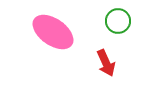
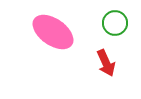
green circle: moved 3 px left, 2 px down
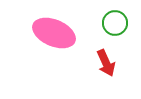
pink ellipse: moved 1 px right, 1 px down; rotated 12 degrees counterclockwise
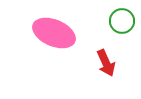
green circle: moved 7 px right, 2 px up
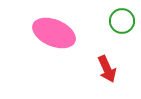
red arrow: moved 1 px right, 6 px down
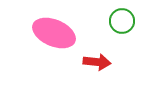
red arrow: moved 10 px left, 7 px up; rotated 60 degrees counterclockwise
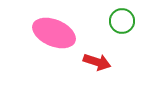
red arrow: rotated 12 degrees clockwise
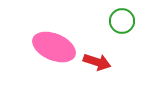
pink ellipse: moved 14 px down
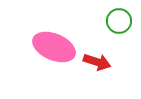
green circle: moved 3 px left
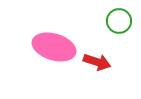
pink ellipse: rotated 6 degrees counterclockwise
